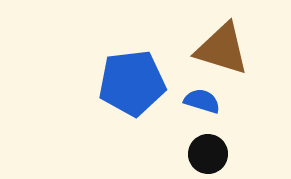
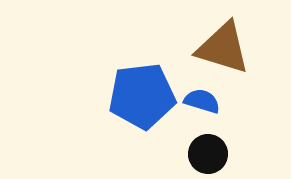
brown triangle: moved 1 px right, 1 px up
blue pentagon: moved 10 px right, 13 px down
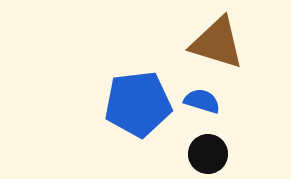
brown triangle: moved 6 px left, 5 px up
blue pentagon: moved 4 px left, 8 px down
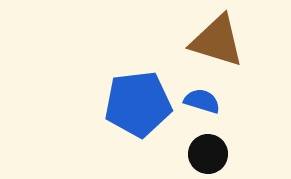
brown triangle: moved 2 px up
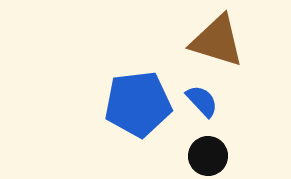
blue semicircle: rotated 30 degrees clockwise
black circle: moved 2 px down
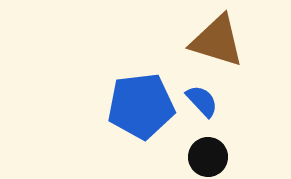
blue pentagon: moved 3 px right, 2 px down
black circle: moved 1 px down
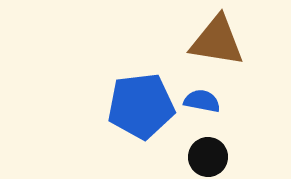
brown triangle: rotated 8 degrees counterclockwise
blue semicircle: rotated 36 degrees counterclockwise
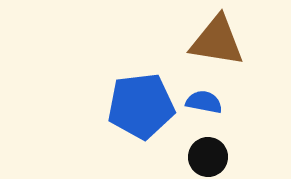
blue semicircle: moved 2 px right, 1 px down
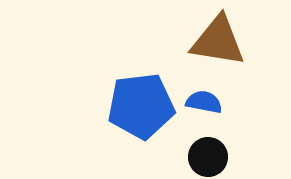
brown triangle: moved 1 px right
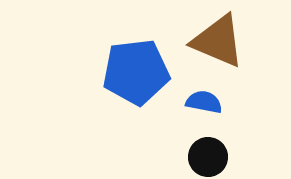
brown triangle: rotated 14 degrees clockwise
blue pentagon: moved 5 px left, 34 px up
